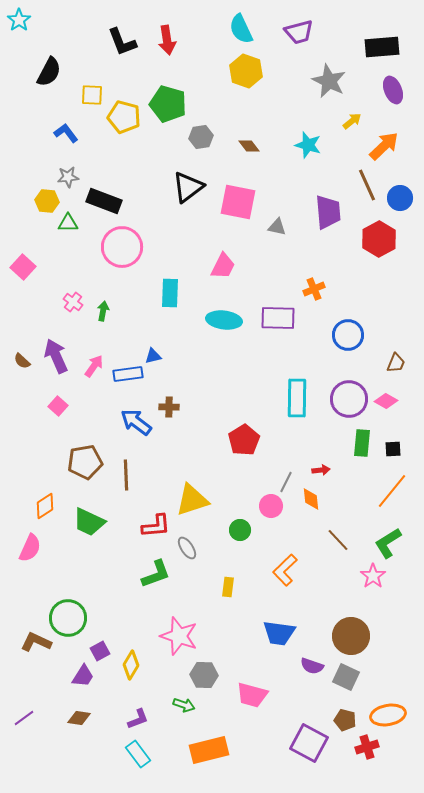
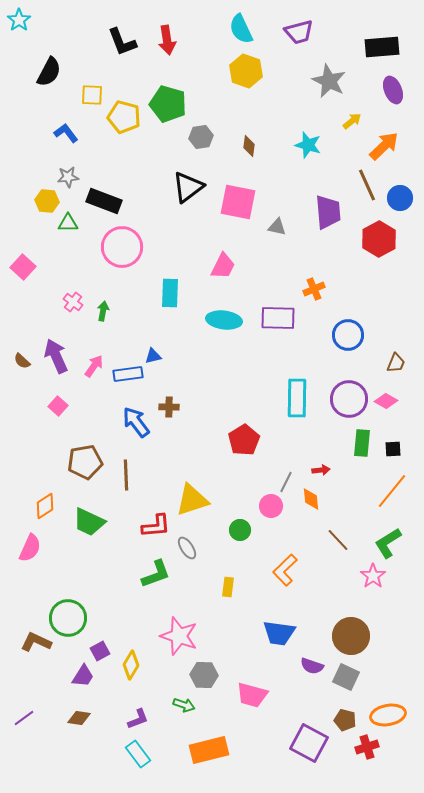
brown diamond at (249, 146): rotated 45 degrees clockwise
blue arrow at (136, 422): rotated 16 degrees clockwise
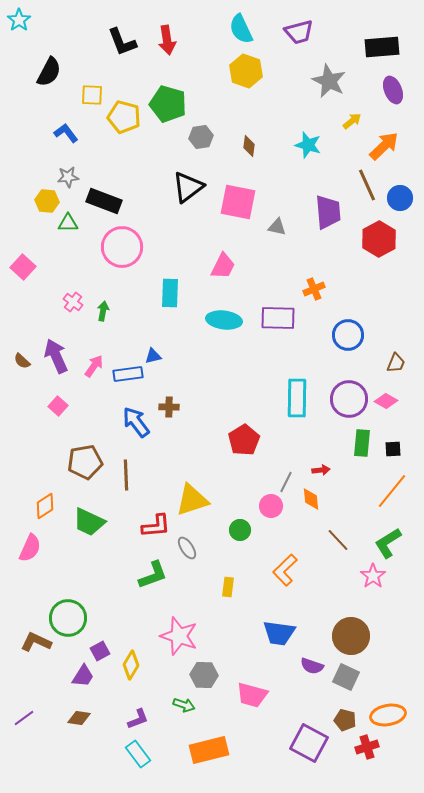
green L-shape at (156, 574): moved 3 px left, 1 px down
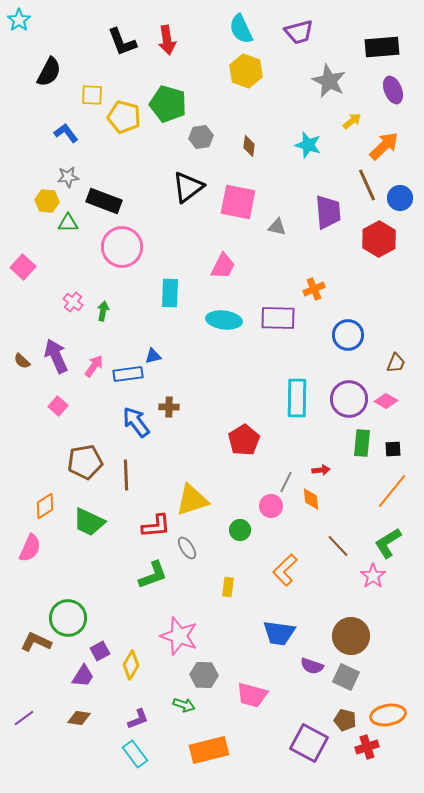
brown line at (338, 540): moved 6 px down
cyan rectangle at (138, 754): moved 3 px left
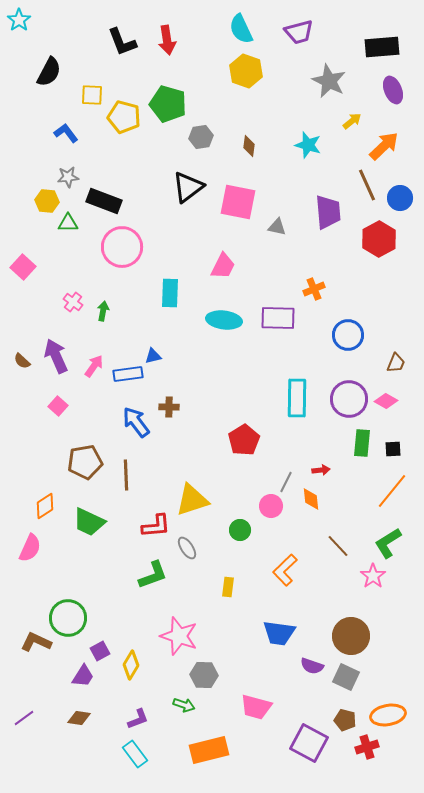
pink trapezoid at (252, 695): moved 4 px right, 12 px down
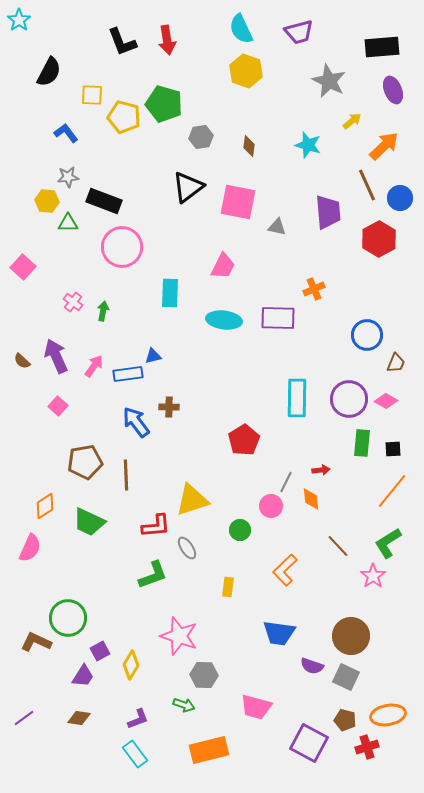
green pentagon at (168, 104): moved 4 px left
blue circle at (348, 335): moved 19 px right
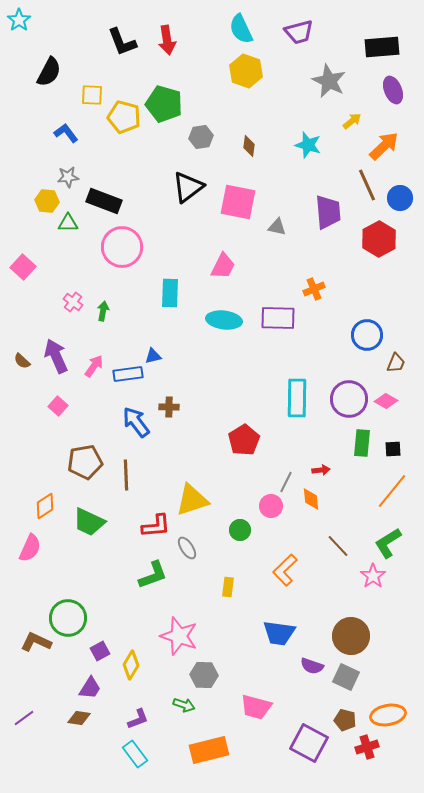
purple trapezoid at (83, 676): moved 7 px right, 12 px down
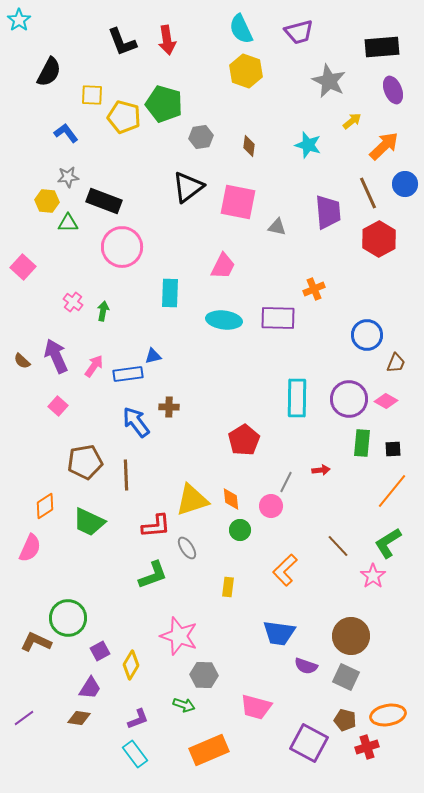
brown line at (367, 185): moved 1 px right, 8 px down
blue circle at (400, 198): moved 5 px right, 14 px up
orange diamond at (311, 499): moved 80 px left
purple semicircle at (312, 666): moved 6 px left
orange rectangle at (209, 750): rotated 9 degrees counterclockwise
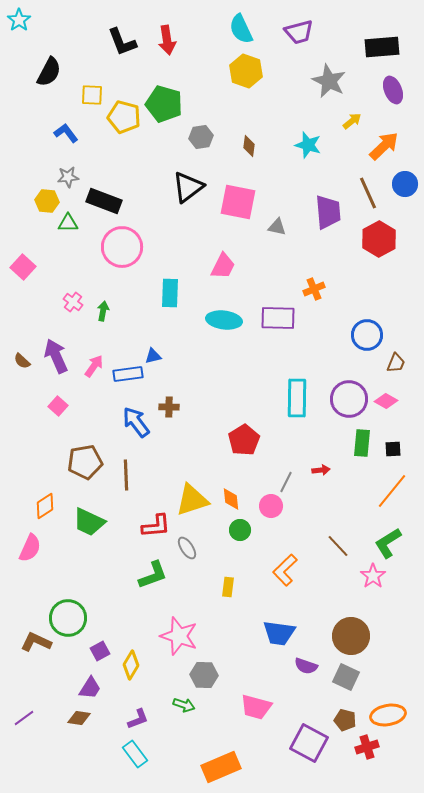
orange rectangle at (209, 750): moved 12 px right, 17 px down
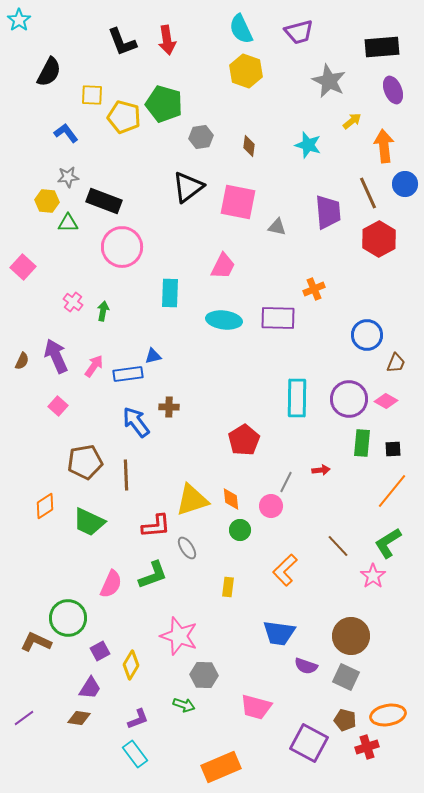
orange arrow at (384, 146): rotated 52 degrees counterclockwise
brown semicircle at (22, 361): rotated 108 degrees counterclockwise
pink semicircle at (30, 548): moved 81 px right, 36 px down
